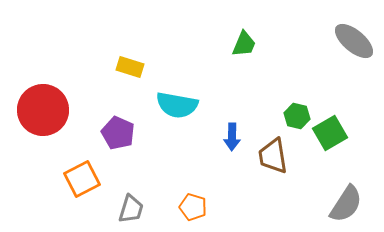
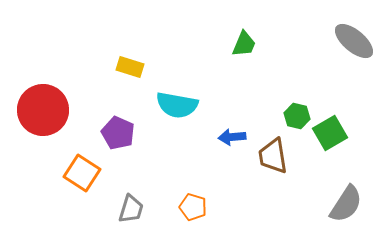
blue arrow: rotated 84 degrees clockwise
orange square: moved 6 px up; rotated 30 degrees counterclockwise
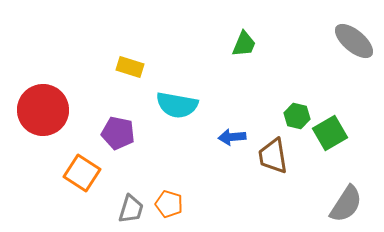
purple pentagon: rotated 12 degrees counterclockwise
orange pentagon: moved 24 px left, 3 px up
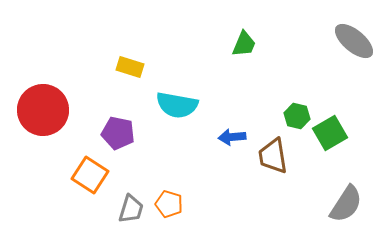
orange square: moved 8 px right, 2 px down
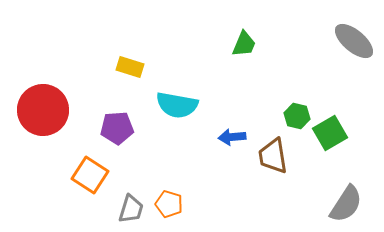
purple pentagon: moved 1 px left, 5 px up; rotated 16 degrees counterclockwise
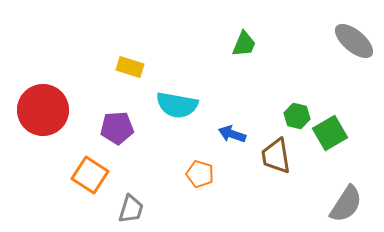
blue arrow: moved 3 px up; rotated 24 degrees clockwise
brown trapezoid: moved 3 px right
orange pentagon: moved 31 px right, 30 px up
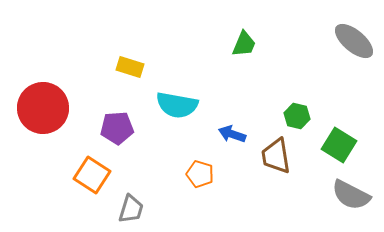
red circle: moved 2 px up
green square: moved 9 px right, 12 px down; rotated 28 degrees counterclockwise
orange square: moved 2 px right
gray semicircle: moved 5 px right, 9 px up; rotated 84 degrees clockwise
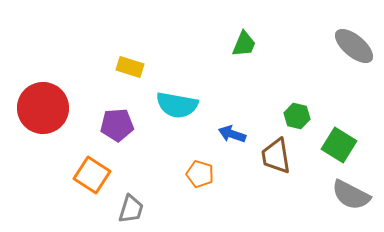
gray ellipse: moved 5 px down
purple pentagon: moved 3 px up
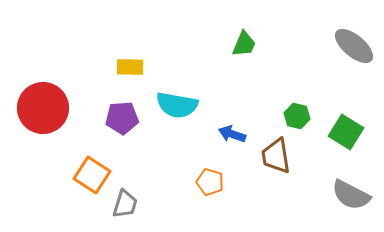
yellow rectangle: rotated 16 degrees counterclockwise
purple pentagon: moved 5 px right, 7 px up
green square: moved 7 px right, 13 px up
orange pentagon: moved 10 px right, 8 px down
gray trapezoid: moved 6 px left, 5 px up
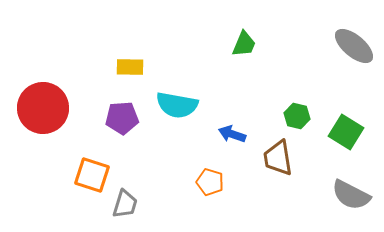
brown trapezoid: moved 2 px right, 2 px down
orange square: rotated 15 degrees counterclockwise
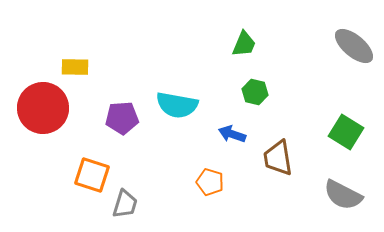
yellow rectangle: moved 55 px left
green hexagon: moved 42 px left, 24 px up
gray semicircle: moved 8 px left
